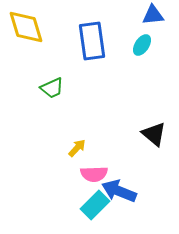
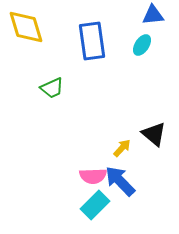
yellow arrow: moved 45 px right
pink semicircle: moved 1 px left, 2 px down
blue arrow: moved 1 px right, 10 px up; rotated 24 degrees clockwise
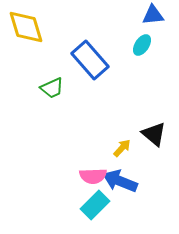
blue rectangle: moved 2 px left, 19 px down; rotated 33 degrees counterclockwise
blue arrow: rotated 24 degrees counterclockwise
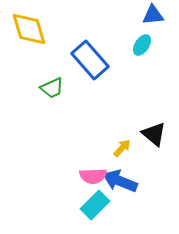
yellow diamond: moved 3 px right, 2 px down
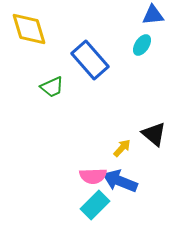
green trapezoid: moved 1 px up
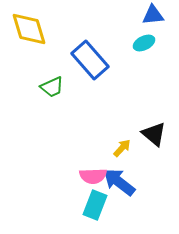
cyan ellipse: moved 2 px right, 2 px up; rotated 30 degrees clockwise
blue arrow: moved 1 px left, 1 px down; rotated 16 degrees clockwise
cyan rectangle: rotated 24 degrees counterclockwise
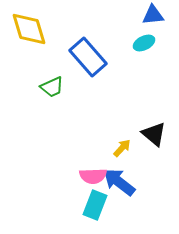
blue rectangle: moved 2 px left, 3 px up
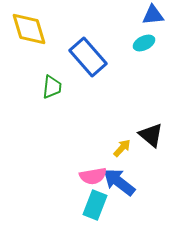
green trapezoid: rotated 60 degrees counterclockwise
black triangle: moved 3 px left, 1 px down
pink semicircle: rotated 8 degrees counterclockwise
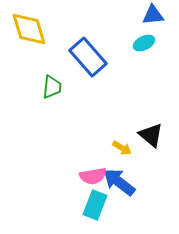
yellow arrow: rotated 78 degrees clockwise
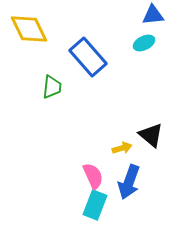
yellow diamond: rotated 9 degrees counterclockwise
yellow arrow: rotated 48 degrees counterclockwise
pink semicircle: rotated 104 degrees counterclockwise
blue arrow: moved 10 px right; rotated 108 degrees counterclockwise
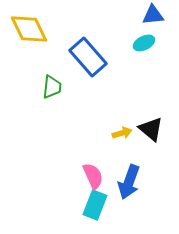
black triangle: moved 6 px up
yellow arrow: moved 15 px up
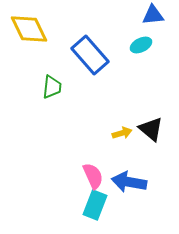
cyan ellipse: moved 3 px left, 2 px down
blue rectangle: moved 2 px right, 2 px up
blue arrow: rotated 80 degrees clockwise
